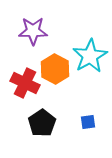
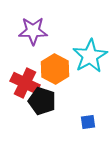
black pentagon: moved 22 px up; rotated 20 degrees counterclockwise
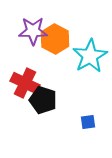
orange hexagon: moved 30 px up
black pentagon: moved 1 px right, 1 px up
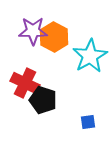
orange hexagon: moved 1 px left, 2 px up
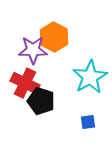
purple star: moved 19 px down
cyan star: moved 21 px down
black pentagon: moved 2 px left, 1 px down
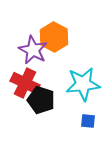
purple star: rotated 28 degrees clockwise
cyan star: moved 7 px left, 7 px down; rotated 24 degrees clockwise
black pentagon: moved 1 px up
blue square: moved 1 px up; rotated 14 degrees clockwise
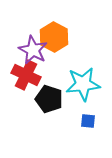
red cross: moved 1 px right, 8 px up
black pentagon: moved 8 px right, 1 px up
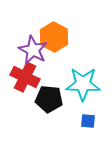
red cross: moved 1 px left, 2 px down
cyan star: rotated 8 degrees clockwise
black pentagon: rotated 12 degrees counterclockwise
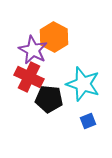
red cross: moved 4 px right
cyan star: rotated 16 degrees clockwise
blue square: rotated 28 degrees counterclockwise
